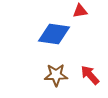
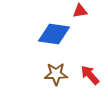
brown star: moved 1 px up
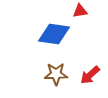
red arrow: rotated 90 degrees counterclockwise
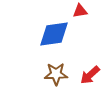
blue diamond: rotated 16 degrees counterclockwise
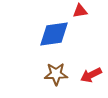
red arrow: moved 1 px right; rotated 15 degrees clockwise
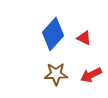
red triangle: moved 4 px right, 27 px down; rotated 35 degrees clockwise
blue diamond: moved 1 px left; rotated 40 degrees counterclockwise
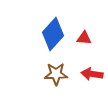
red triangle: rotated 21 degrees counterclockwise
red arrow: moved 1 px right, 1 px up; rotated 35 degrees clockwise
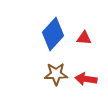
red arrow: moved 6 px left, 5 px down
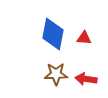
blue diamond: rotated 32 degrees counterclockwise
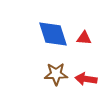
blue diamond: rotated 28 degrees counterclockwise
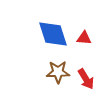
brown star: moved 2 px right, 2 px up
red arrow: rotated 130 degrees counterclockwise
